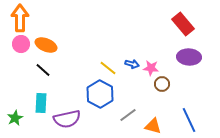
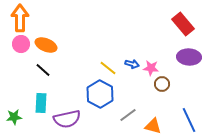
green star: moved 1 px left, 1 px up; rotated 21 degrees clockwise
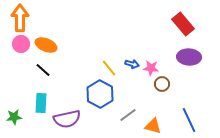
yellow line: moved 1 px right; rotated 12 degrees clockwise
